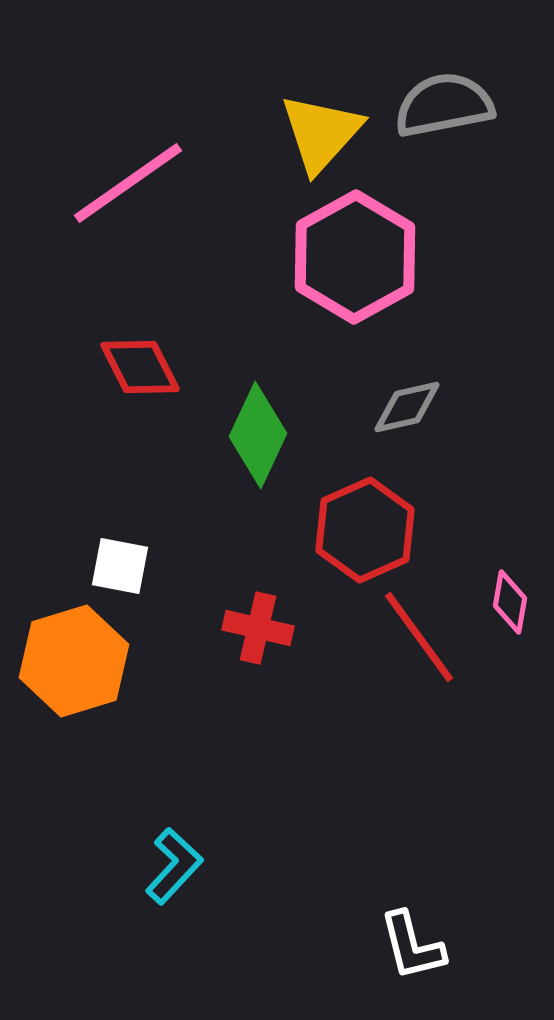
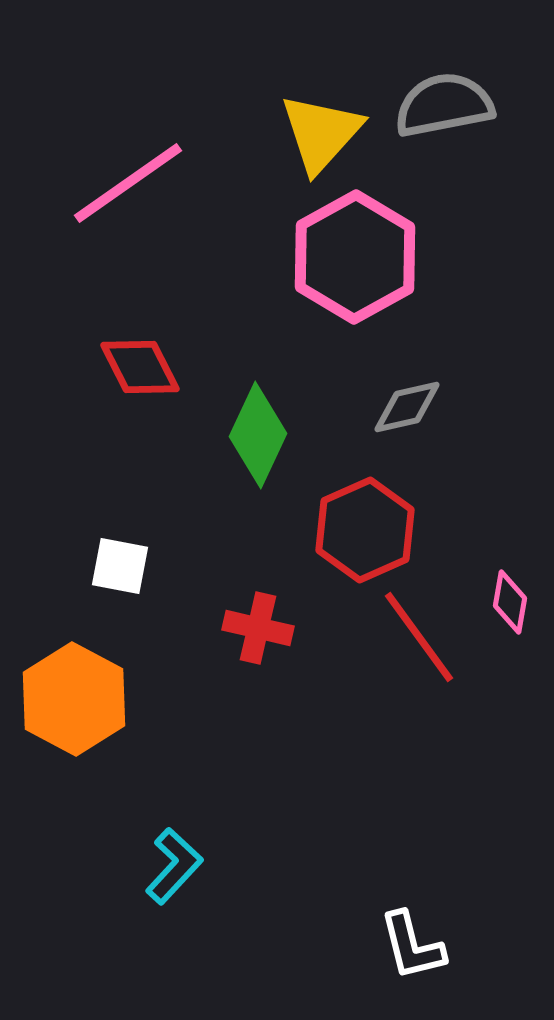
orange hexagon: moved 38 px down; rotated 15 degrees counterclockwise
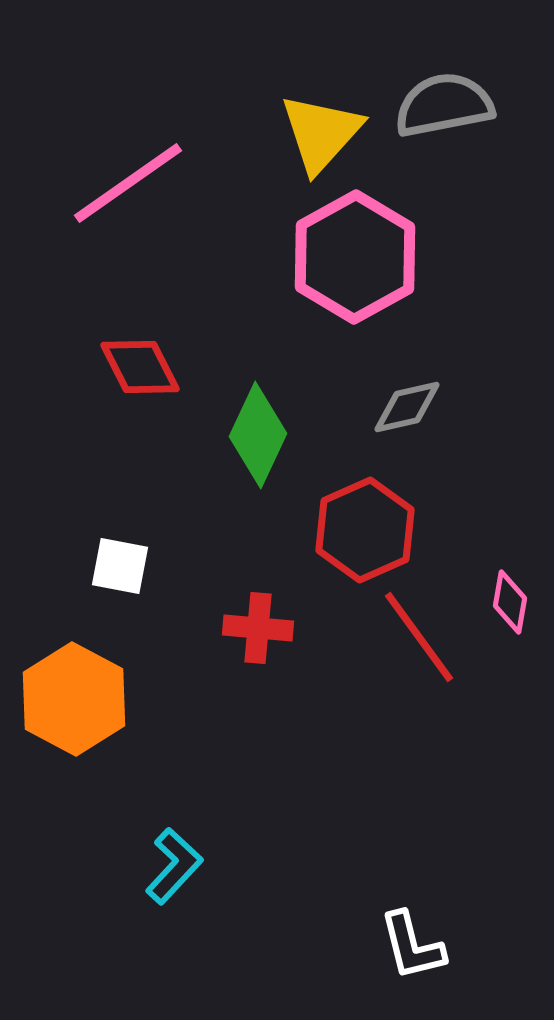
red cross: rotated 8 degrees counterclockwise
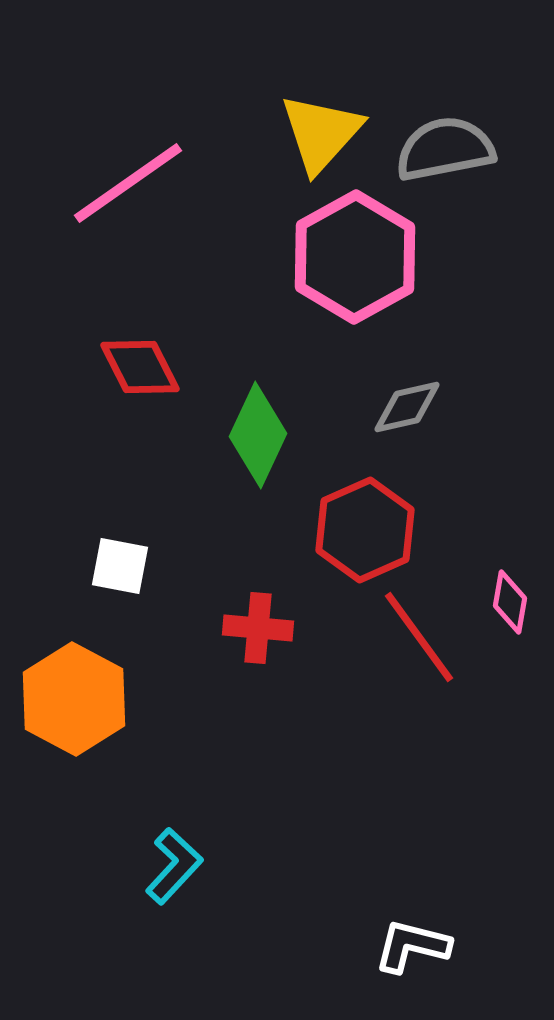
gray semicircle: moved 1 px right, 44 px down
white L-shape: rotated 118 degrees clockwise
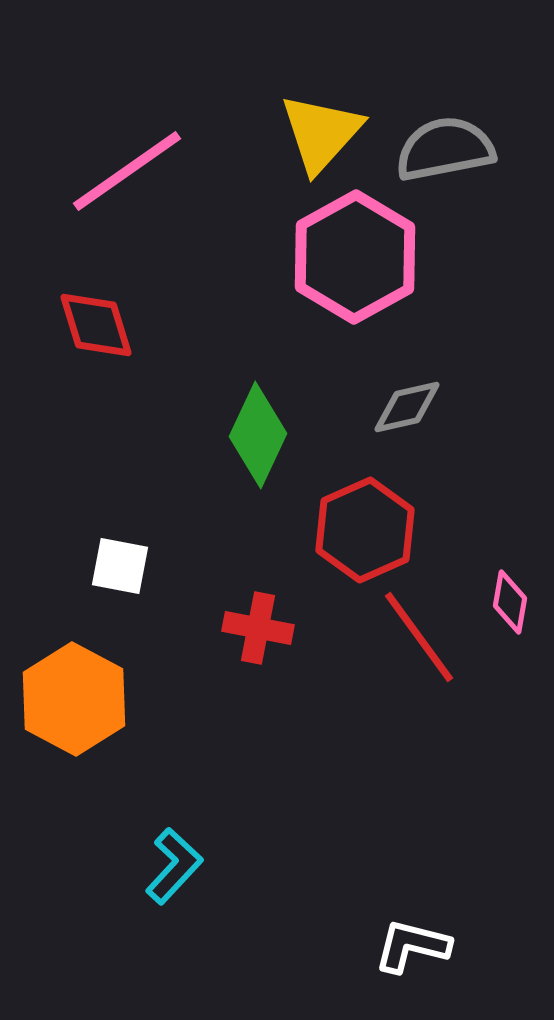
pink line: moved 1 px left, 12 px up
red diamond: moved 44 px left, 42 px up; rotated 10 degrees clockwise
red cross: rotated 6 degrees clockwise
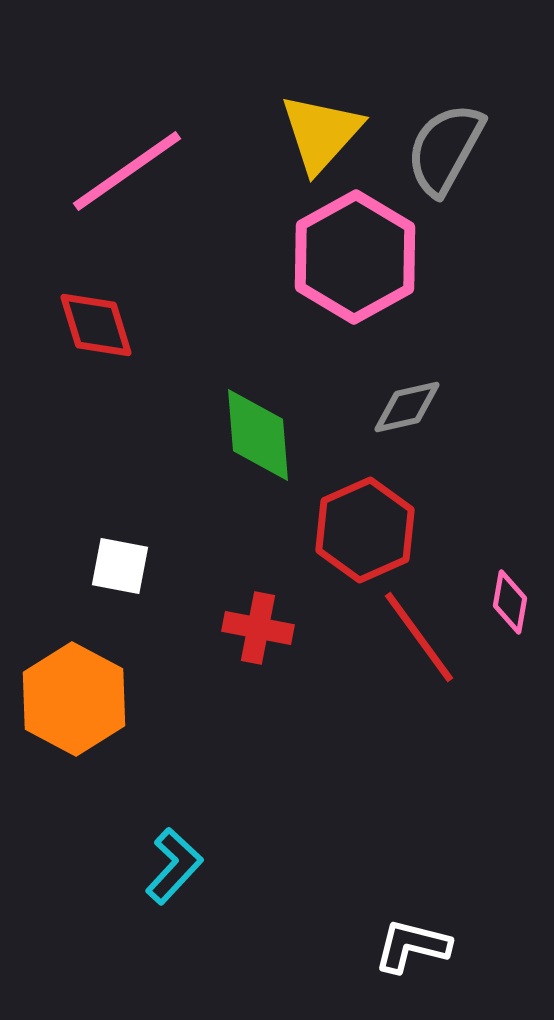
gray semicircle: rotated 50 degrees counterclockwise
green diamond: rotated 30 degrees counterclockwise
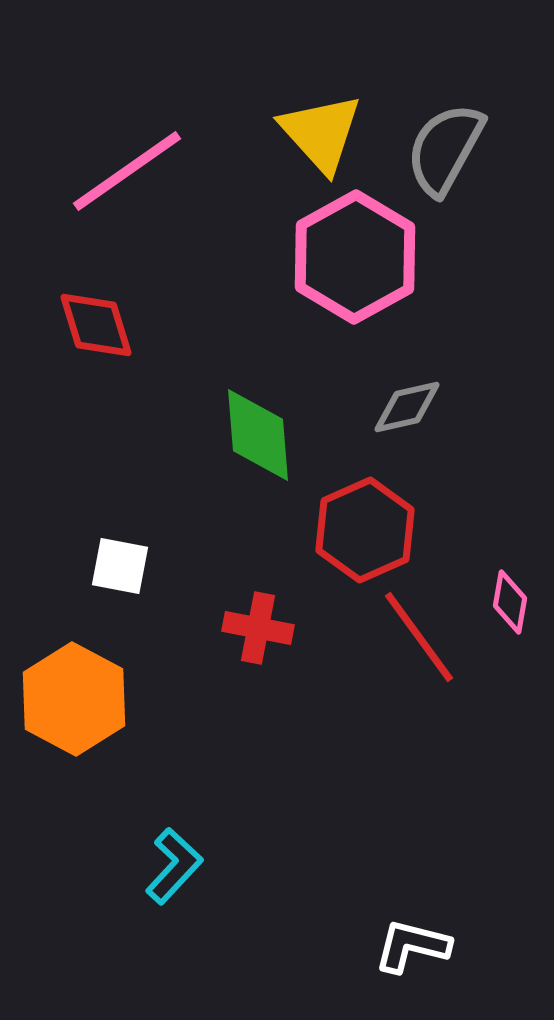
yellow triangle: rotated 24 degrees counterclockwise
